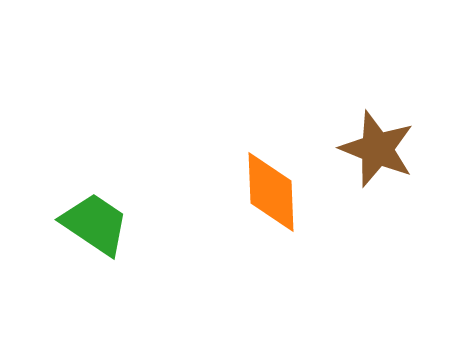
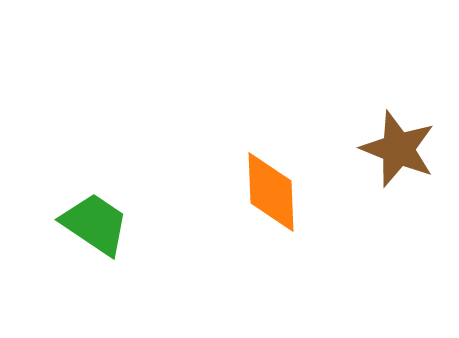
brown star: moved 21 px right
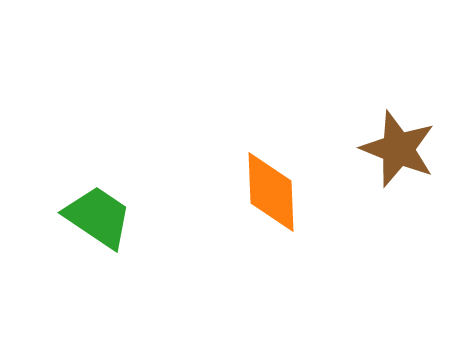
green trapezoid: moved 3 px right, 7 px up
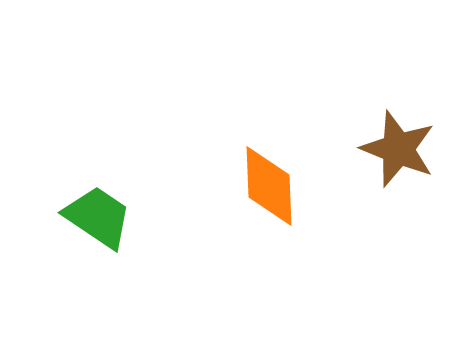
orange diamond: moved 2 px left, 6 px up
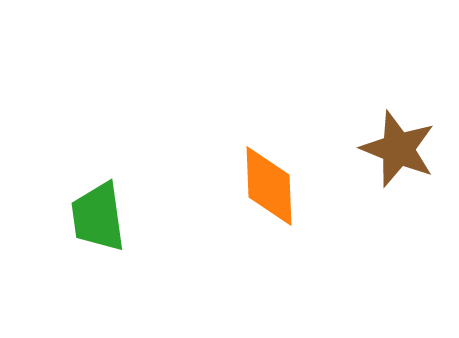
green trapezoid: rotated 132 degrees counterclockwise
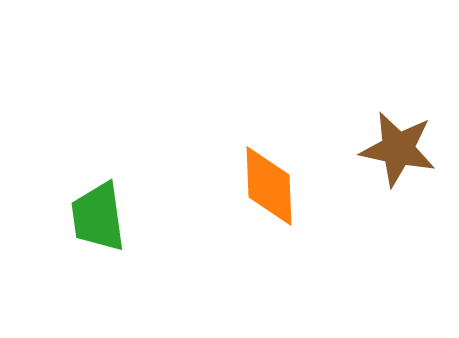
brown star: rotated 10 degrees counterclockwise
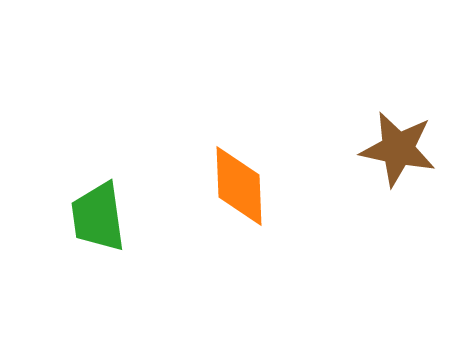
orange diamond: moved 30 px left
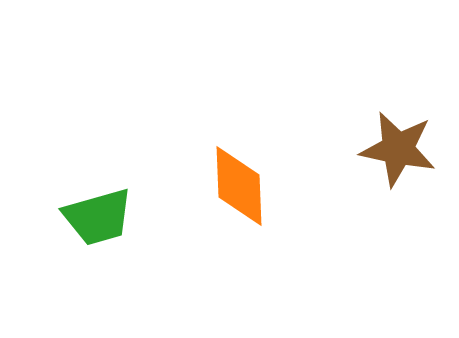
green trapezoid: rotated 98 degrees counterclockwise
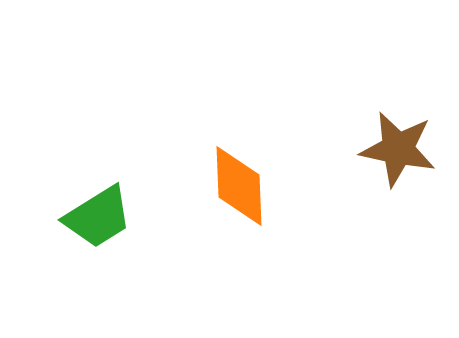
green trapezoid: rotated 16 degrees counterclockwise
